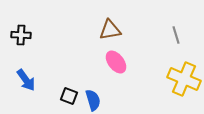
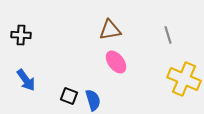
gray line: moved 8 px left
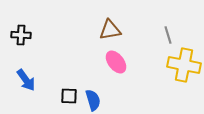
yellow cross: moved 14 px up; rotated 12 degrees counterclockwise
black square: rotated 18 degrees counterclockwise
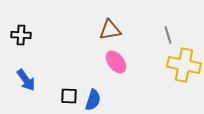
blue semicircle: rotated 35 degrees clockwise
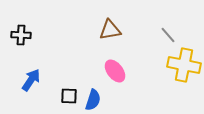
gray line: rotated 24 degrees counterclockwise
pink ellipse: moved 1 px left, 9 px down
blue arrow: moved 5 px right; rotated 110 degrees counterclockwise
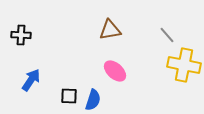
gray line: moved 1 px left
pink ellipse: rotated 10 degrees counterclockwise
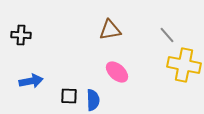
pink ellipse: moved 2 px right, 1 px down
blue arrow: moved 1 px down; rotated 45 degrees clockwise
blue semicircle: rotated 20 degrees counterclockwise
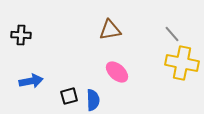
gray line: moved 5 px right, 1 px up
yellow cross: moved 2 px left, 2 px up
black square: rotated 18 degrees counterclockwise
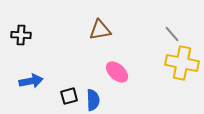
brown triangle: moved 10 px left
